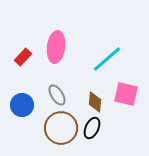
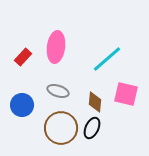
gray ellipse: moved 1 px right, 4 px up; rotated 40 degrees counterclockwise
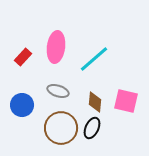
cyan line: moved 13 px left
pink square: moved 7 px down
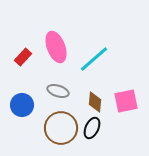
pink ellipse: rotated 28 degrees counterclockwise
pink square: rotated 25 degrees counterclockwise
